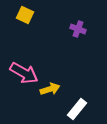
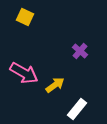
yellow square: moved 2 px down
purple cross: moved 2 px right, 22 px down; rotated 21 degrees clockwise
yellow arrow: moved 5 px right, 4 px up; rotated 18 degrees counterclockwise
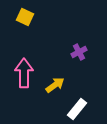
purple cross: moved 1 px left, 1 px down; rotated 21 degrees clockwise
pink arrow: rotated 120 degrees counterclockwise
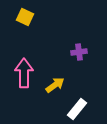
purple cross: rotated 21 degrees clockwise
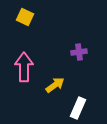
pink arrow: moved 6 px up
white rectangle: moved 1 px right, 1 px up; rotated 15 degrees counterclockwise
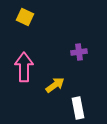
white rectangle: rotated 35 degrees counterclockwise
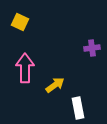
yellow square: moved 5 px left, 5 px down
purple cross: moved 13 px right, 4 px up
pink arrow: moved 1 px right, 1 px down
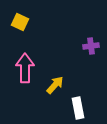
purple cross: moved 1 px left, 2 px up
yellow arrow: rotated 12 degrees counterclockwise
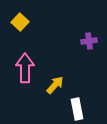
yellow square: rotated 18 degrees clockwise
purple cross: moved 2 px left, 5 px up
white rectangle: moved 1 px left, 1 px down
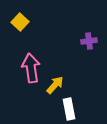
pink arrow: moved 6 px right; rotated 8 degrees counterclockwise
white rectangle: moved 8 px left
